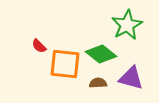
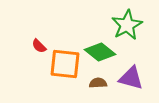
green diamond: moved 1 px left, 2 px up
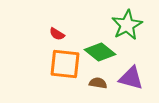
red semicircle: moved 18 px right, 12 px up; rotated 14 degrees counterclockwise
brown semicircle: rotated 12 degrees clockwise
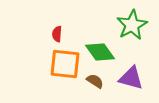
green star: moved 5 px right
red semicircle: rotated 63 degrees clockwise
green diamond: rotated 16 degrees clockwise
brown semicircle: moved 3 px left, 2 px up; rotated 24 degrees clockwise
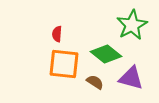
green diamond: moved 6 px right, 2 px down; rotated 16 degrees counterclockwise
orange square: moved 1 px left
brown semicircle: moved 1 px down
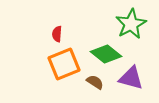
green star: moved 1 px left, 1 px up
orange square: rotated 28 degrees counterclockwise
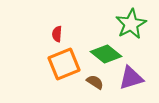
purple triangle: rotated 32 degrees counterclockwise
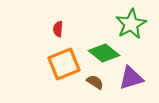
red semicircle: moved 1 px right, 5 px up
green diamond: moved 2 px left, 1 px up
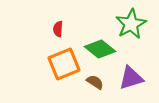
green diamond: moved 4 px left, 4 px up
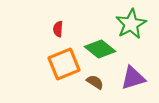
purple triangle: moved 2 px right
